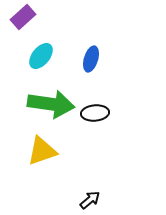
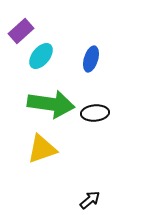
purple rectangle: moved 2 px left, 14 px down
yellow triangle: moved 2 px up
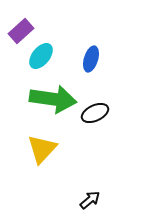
green arrow: moved 2 px right, 5 px up
black ellipse: rotated 20 degrees counterclockwise
yellow triangle: rotated 28 degrees counterclockwise
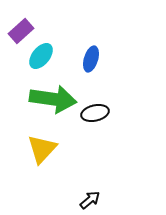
black ellipse: rotated 12 degrees clockwise
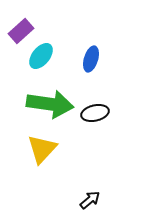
green arrow: moved 3 px left, 5 px down
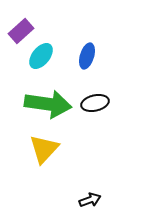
blue ellipse: moved 4 px left, 3 px up
green arrow: moved 2 px left
black ellipse: moved 10 px up
yellow triangle: moved 2 px right
black arrow: rotated 20 degrees clockwise
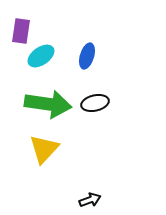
purple rectangle: rotated 40 degrees counterclockwise
cyan ellipse: rotated 16 degrees clockwise
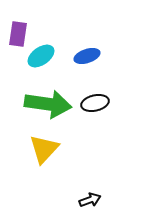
purple rectangle: moved 3 px left, 3 px down
blue ellipse: rotated 55 degrees clockwise
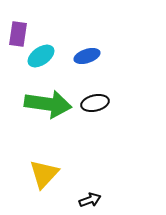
yellow triangle: moved 25 px down
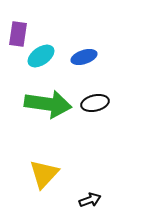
blue ellipse: moved 3 px left, 1 px down
